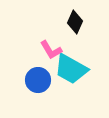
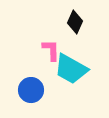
pink L-shape: rotated 150 degrees counterclockwise
blue circle: moved 7 px left, 10 px down
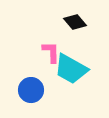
black diamond: rotated 65 degrees counterclockwise
pink L-shape: moved 2 px down
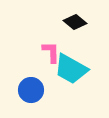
black diamond: rotated 10 degrees counterclockwise
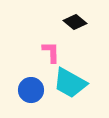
cyan trapezoid: moved 1 px left, 14 px down
